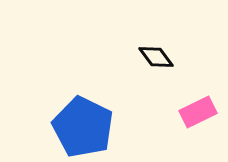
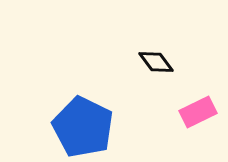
black diamond: moved 5 px down
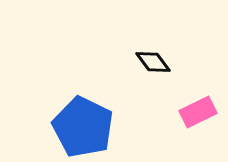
black diamond: moved 3 px left
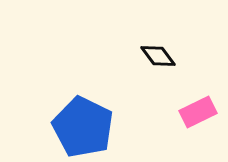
black diamond: moved 5 px right, 6 px up
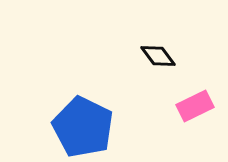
pink rectangle: moved 3 px left, 6 px up
